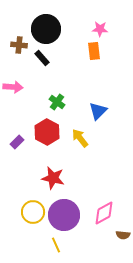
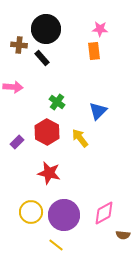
red star: moved 4 px left, 5 px up
yellow circle: moved 2 px left
yellow line: rotated 28 degrees counterclockwise
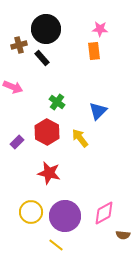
brown cross: rotated 21 degrees counterclockwise
pink arrow: rotated 18 degrees clockwise
purple circle: moved 1 px right, 1 px down
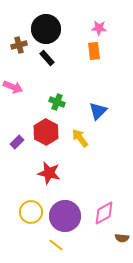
pink star: moved 1 px left, 1 px up
black rectangle: moved 5 px right
green cross: rotated 14 degrees counterclockwise
red hexagon: moved 1 px left
brown semicircle: moved 1 px left, 3 px down
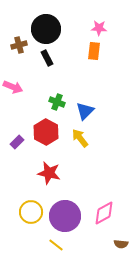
orange rectangle: rotated 12 degrees clockwise
black rectangle: rotated 14 degrees clockwise
blue triangle: moved 13 px left
brown semicircle: moved 1 px left, 6 px down
